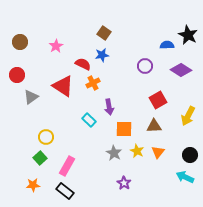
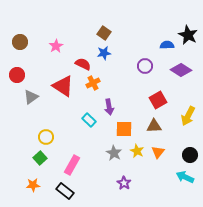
blue star: moved 2 px right, 2 px up
pink rectangle: moved 5 px right, 1 px up
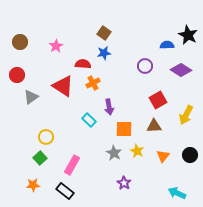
red semicircle: rotated 21 degrees counterclockwise
yellow arrow: moved 2 px left, 1 px up
orange triangle: moved 5 px right, 4 px down
cyan arrow: moved 8 px left, 16 px down
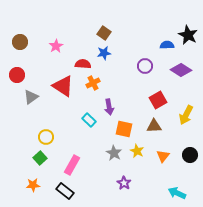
orange square: rotated 12 degrees clockwise
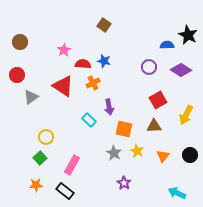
brown square: moved 8 px up
pink star: moved 8 px right, 4 px down
blue star: moved 8 px down; rotated 24 degrees clockwise
purple circle: moved 4 px right, 1 px down
orange star: moved 3 px right
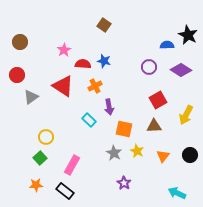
orange cross: moved 2 px right, 3 px down
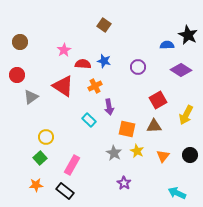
purple circle: moved 11 px left
orange square: moved 3 px right
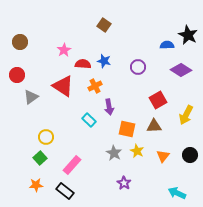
pink rectangle: rotated 12 degrees clockwise
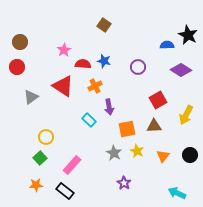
red circle: moved 8 px up
orange square: rotated 24 degrees counterclockwise
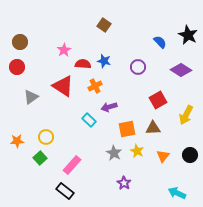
blue semicircle: moved 7 px left, 3 px up; rotated 48 degrees clockwise
purple arrow: rotated 84 degrees clockwise
brown triangle: moved 1 px left, 2 px down
orange star: moved 19 px left, 44 px up
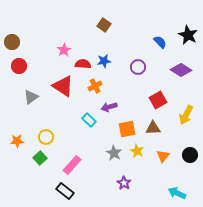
brown circle: moved 8 px left
blue star: rotated 24 degrees counterclockwise
red circle: moved 2 px right, 1 px up
